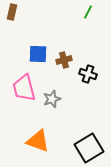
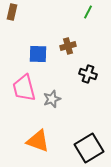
brown cross: moved 4 px right, 14 px up
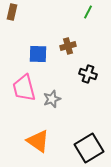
orange triangle: rotated 15 degrees clockwise
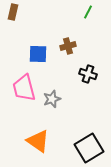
brown rectangle: moved 1 px right
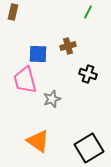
pink trapezoid: moved 1 px right, 8 px up
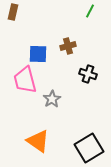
green line: moved 2 px right, 1 px up
gray star: rotated 12 degrees counterclockwise
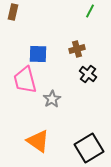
brown cross: moved 9 px right, 3 px down
black cross: rotated 18 degrees clockwise
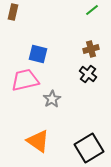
green line: moved 2 px right, 1 px up; rotated 24 degrees clockwise
brown cross: moved 14 px right
blue square: rotated 12 degrees clockwise
pink trapezoid: rotated 92 degrees clockwise
